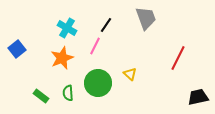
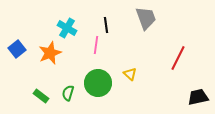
black line: rotated 42 degrees counterclockwise
pink line: moved 1 px right, 1 px up; rotated 18 degrees counterclockwise
orange star: moved 12 px left, 5 px up
green semicircle: rotated 21 degrees clockwise
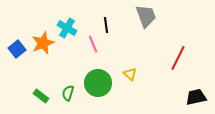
gray trapezoid: moved 2 px up
pink line: moved 3 px left, 1 px up; rotated 30 degrees counterclockwise
orange star: moved 7 px left, 10 px up
black trapezoid: moved 2 px left
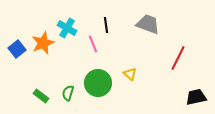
gray trapezoid: moved 2 px right, 8 px down; rotated 50 degrees counterclockwise
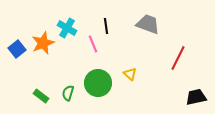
black line: moved 1 px down
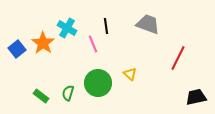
orange star: rotated 15 degrees counterclockwise
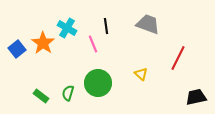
yellow triangle: moved 11 px right
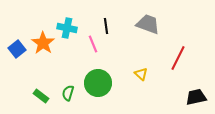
cyan cross: rotated 18 degrees counterclockwise
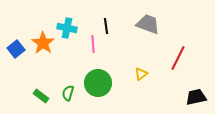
pink line: rotated 18 degrees clockwise
blue square: moved 1 px left
yellow triangle: rotated 40 degrees clockwise
